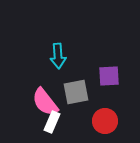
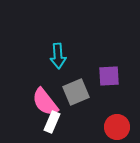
gray square: rotated 12 degrees counterclockwise
red circle: moved 12 px right, 6 px down
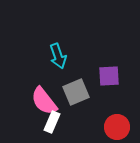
cyan arrow: rotated 15 degrees counterclockwise
pink semicircle: moved 1 px left, 1 px up
